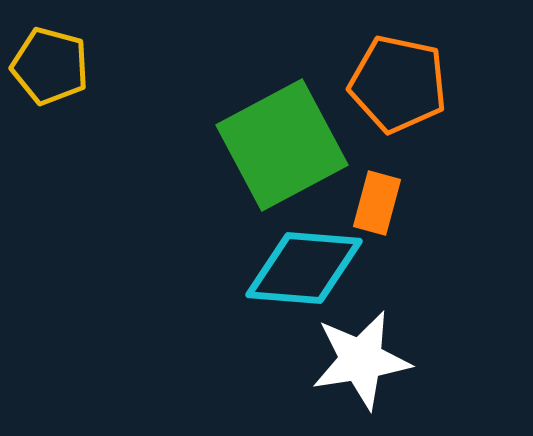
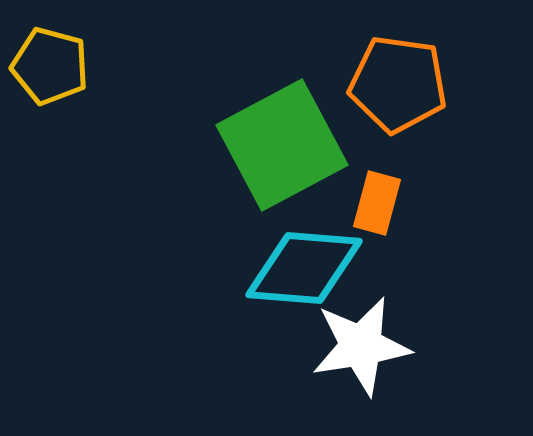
orange pentagon: rotated 4 degrees counterclockwise
white star: moved 14 px up
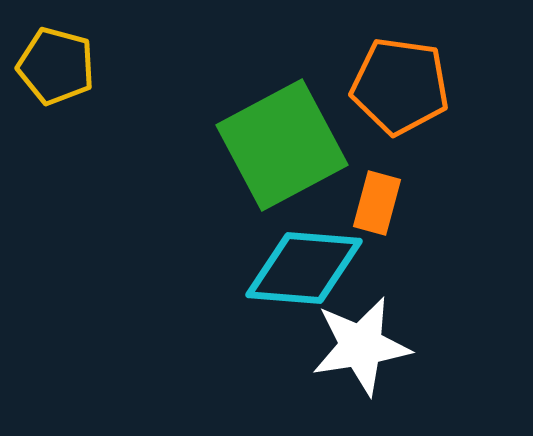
yellow pentagon: moved 6 px right
orange pentagon: moved 2 px right, 2 px down
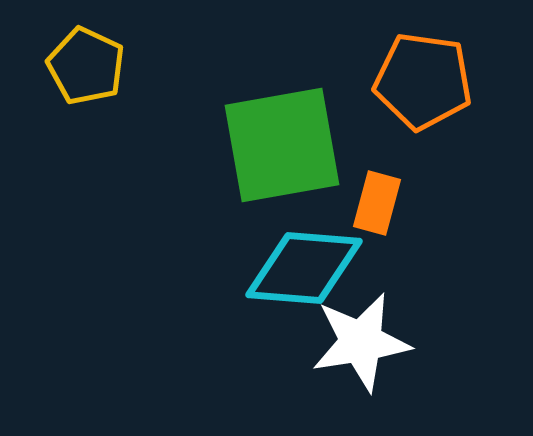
yellow pentagon: moved 30 px right; rotated 10 degrees clockwise
orange pentagon: moved 23 px right, 5 px up
green square: rotated 18 degrees clockwise
white star: moved 4 px up
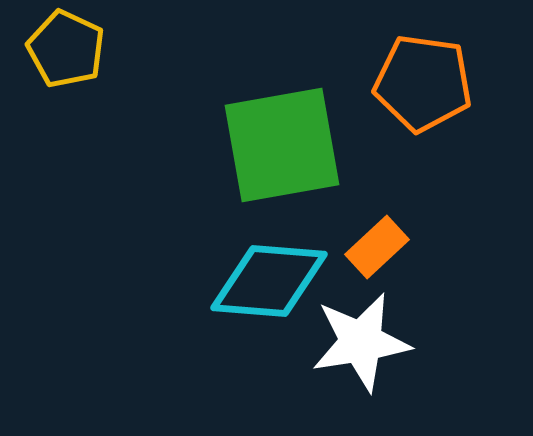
yellow pentagon: moved 20 px left, 17 px up
orange pentagon: moved 2 px down
orange rectangle: moved 44 px down; rotated 32 degrees clockwise
cyan diamond: moved 35 px left, 13 px down
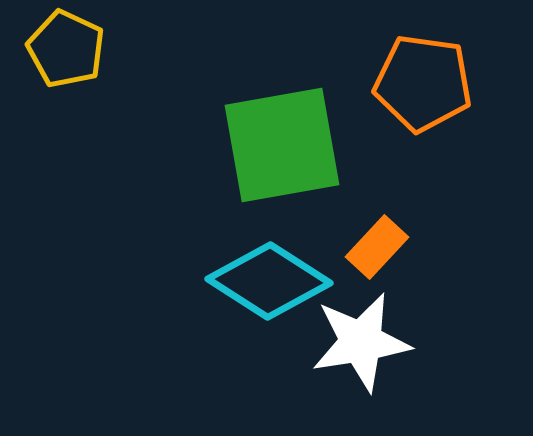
orange rectangle: rotated 4 degrees counterclockwise
cyan diamond: rotated 28 degrees clockwise
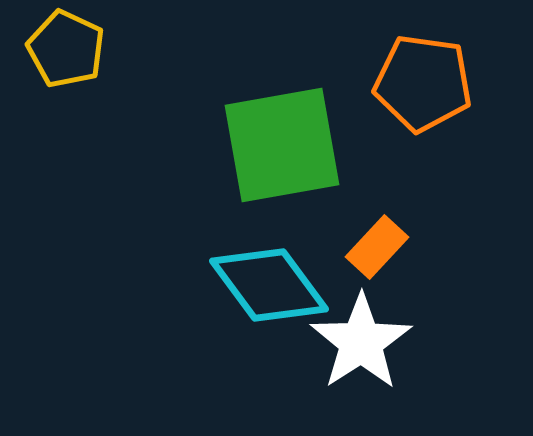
cyan diamond: moved 4 px down; rotated 21 degrees clockwise
white star: rotated 24 degrees counterclockwise
